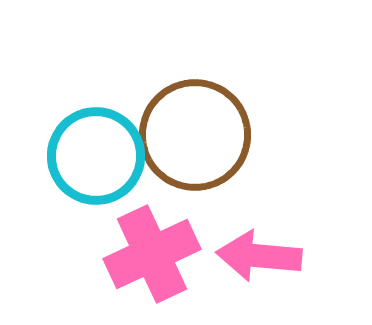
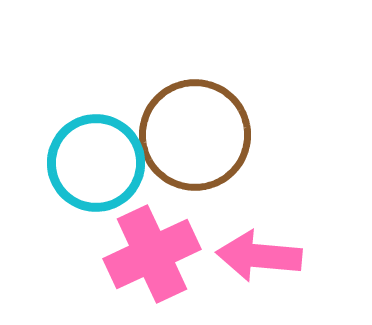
cyan circle: moved 7 px down
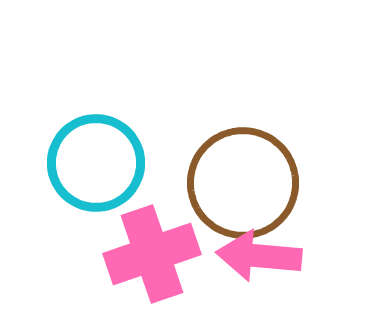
brown circle: moved 48 px right, 48 px down
pink cross: rotated 6 degrees clockwise
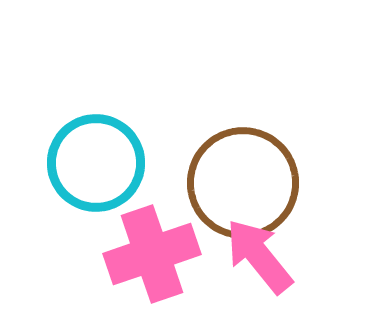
pink arrow: rotated 46 degrees clockwise
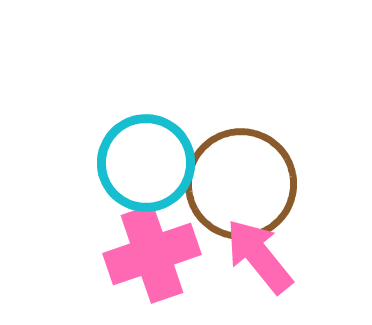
cyan circle: moved 50 px right
brown circle: moved 2 px left, 1 px down
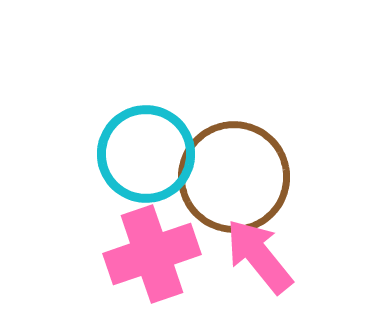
cyan circle: moved 9 px up
brown circle: moved 7 px left, 7 px up
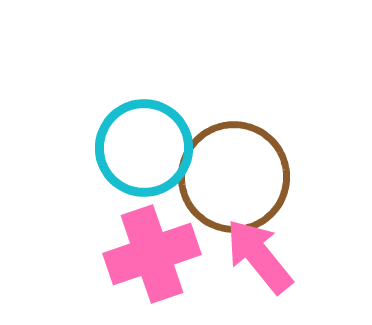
cyan circle: moved 2 px left, 6 px up
